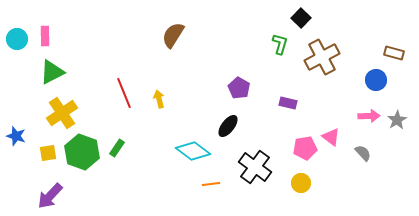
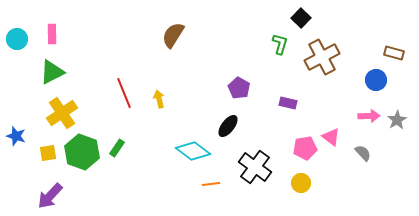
pink rectangle: moved 7 px right, 2 px up
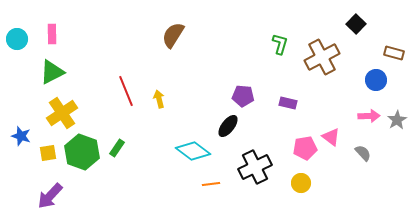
black square: moved 55 px right, 6 px down
purple pentagon: moved 4 px right, 8 px down; rotated 25 degrees counterclockwise
red line: moved 2 px right, 2 px up
blue star: moved 5 px right
black cross: rotated 28 degrees clockwise
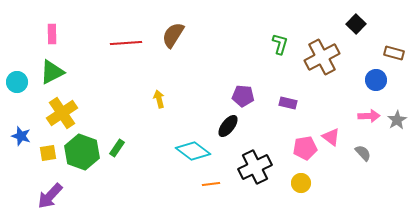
cyan circle: moved 43 px down
red line: moved 48 px up; rotated 72 degrees counterclockwise
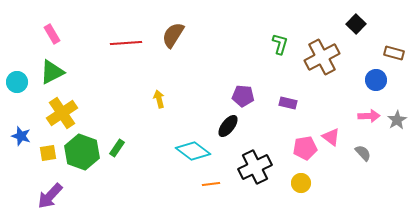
pink rectangle: rotated 30 degrees counterclockwise
